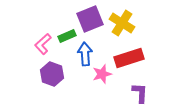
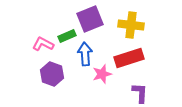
yellow cross: moved 9 px right, 2 px down; rotated 25 degrees counterclockwise
pink L-shape: rotated 70 degrees clockwise
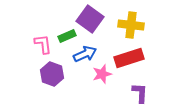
purple square: rotated 32 degrees counterclockwise
pink L-shape: rotated 55 degrees clockwise
blue arrow: rotated 70 degrees clockwise
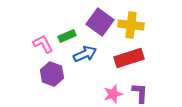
purple square: moved 10 px right, 3 px down
pink L-shape: rotated 20 degrees counterclockwise
pink star: moved 11 px right, 20 px down
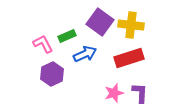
purple hexagon: rotated 15 degrees clockwise
pink star: moved 1 px right, 1 px up
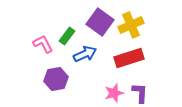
yellow cross: rotated 30 degrees counterclockwise
green rectangle: rotated 30 degrees counterclockwise
purple hexagon: moved 4 px right, 5 px down; rotated 15 degrees clockwise
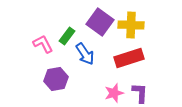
yellow cross: rotated 25 degrees clockwise
blue arrow: rotated 80 degrees clockwise
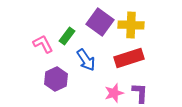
blue arrow: moved 1 px right, 6 px down
purple hexagon: rotated 15 degrees counterclockwise
